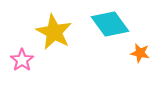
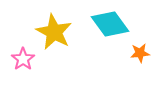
orange star: rotated 18 degrees counterclockwise
pink star: moved 1 px right, 1 px up
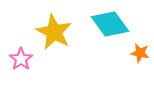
orange star: rotated 18 degrees clockwise
pink star: moved 2 px left
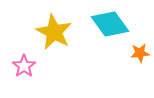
orange star: rotated 18 degrees counterclockwise
pink star: moved 3 px right, 7 px down
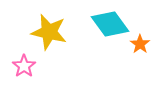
yellow star: moved 5 px left; rotated 15 degrees counterclockwise
orange star: moved 9 px up; rotated 30 degrees counterclockwise
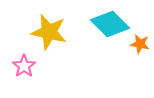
cyan diamond: rotated 9 degrees counterclockwise
orange star: rotated 24 degrees counterclockwise
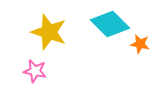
yellow star: rotated 6 degrees clockwise
pink star: moved 11 px right, 5 px down; rotated 25 degrees counterclockwise
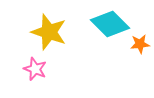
orange star: rotated 18 degrees counterclockwise
pink star: moved 2 px up; rotated 10 degrees clockwise
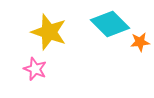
orange star: moved 2 px up
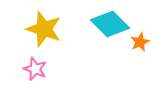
yellow star: moved 5 px left, 3 px up
orange star: rotated 18 degrees counterclockwise
